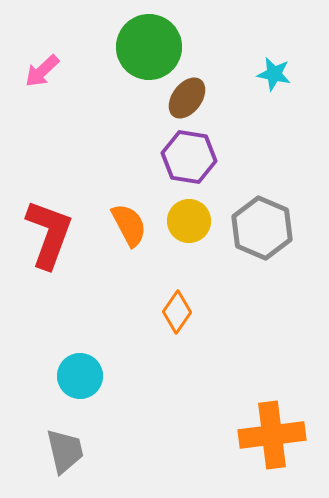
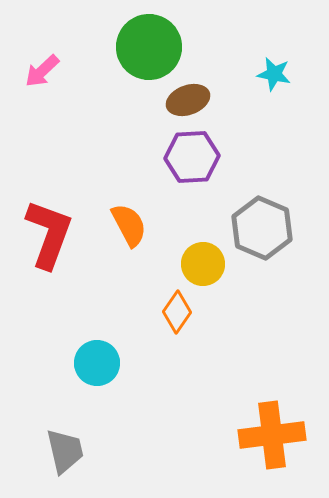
brown ellipse: moved 1 px right, 2 px down; rotated 33 degrees clockwise
purple hexagon: moved 3 px right; rotated 12 degrees counterclockwise
yellow circle: moved 14 px right, 43 px down
cyan circle: moved 17 px right, 13 px up
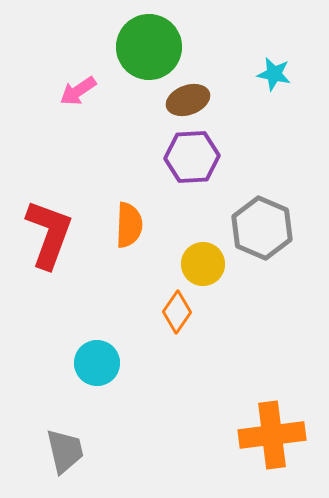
pink arrow: moved 36 px right, 20 px down; rotated 9 degrees clockwise
orange semicircle: rotated 30 degrees clockwise
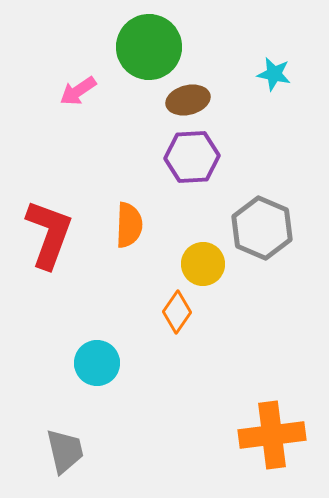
brown ellipse: rotated 6 degrees clockwise
